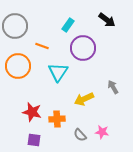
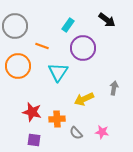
gray arrow: moved 1 px right, 1 px down; rotated 40 degrees clockwise
gray semicircle: moved 4 px left, 2 px up
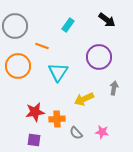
purple circle: moved 16 px right, 9 px down
red star: moved 3 px right; rotated 24 degrees counterclockwise
